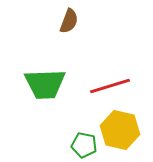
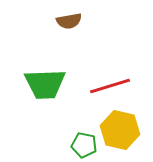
brown semicircle: rotated 60 degrees clockwise
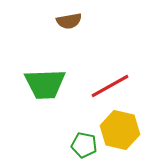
red line: rotated 12 degrees counterclockwise
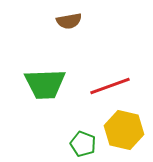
red line: rotated 9 degrees clockwise
yellow hexagon: moved 4 px right
green pentagon: moved 1 px left, 1 px up; rotated 10 degrees clockwise
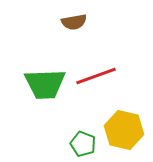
brown semicircle: moved 5 px right, 1 px down
red line: moved 14 px left, 10 px up
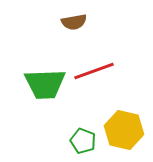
red line: moved 2 px left, 5 px up
green pentagon: moved 3 px up
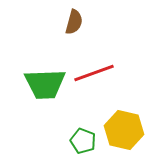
brown semicircle: rotated 65 degrees counterclockwise
red line: moved 2 px down
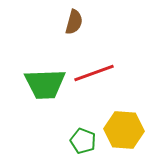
yellow hexagon: rotated 9 degrees counterclockwise
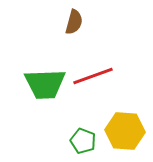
red line: moved 1 px left, 3 px down
yellow hexagon: moved 1 px right, 1 px down
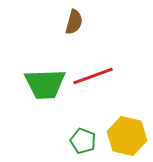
yellow hexagon: moved 2 px right, 5 px down; rotated 9 degrees clockwise
